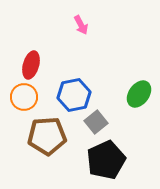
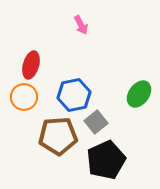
brown pentagon: moved 11 px right
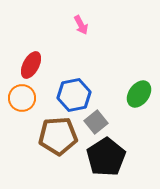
red ellipse: rotated 12 degrees clockwise
orange circle: moved 2 px left, 1 px down
black pentagon: moved 3 px up; rotated 9 degrees counterclockwise
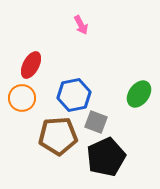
gray square: rotated 30 degrees counterclockwise
black pentagon: rotated 9 degrees clockwise
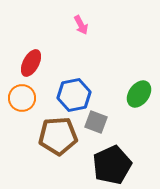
red ellipse: moved 2 px up
black pentagon: moved 6 px right, 8 px down
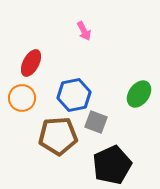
pink arrow: moved 3 px right, 6 px down
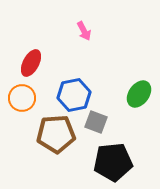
brown pentagon: moved 2 px left, 2 px up
black pentagon: moved 1 px right, 3 px up; rotated 18 degrees clockwise
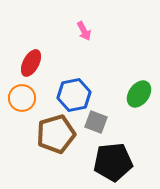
brown pentagon: rotated 12 degrees counterclockwise
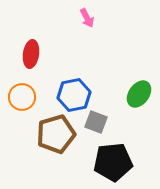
pink arrow: moved 3 px right, 13 px up
red ellipse: moved 9 px up; rotated 20 degrees counterclockwise
orange circle: moved 1 px up
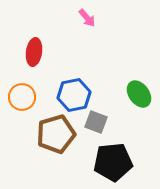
pink arrow: rotated 12 degrees counterclockwise
red ellipse: moved 3 px right, 2 px up
green ellipse: rotated 72 degrees counterclockwise
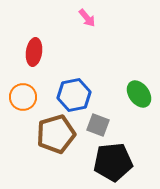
orange circle: moved 1 px right
gray square: moved 2 px right, 3 px down
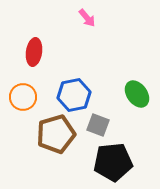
green ellipse: moved 2 px left
